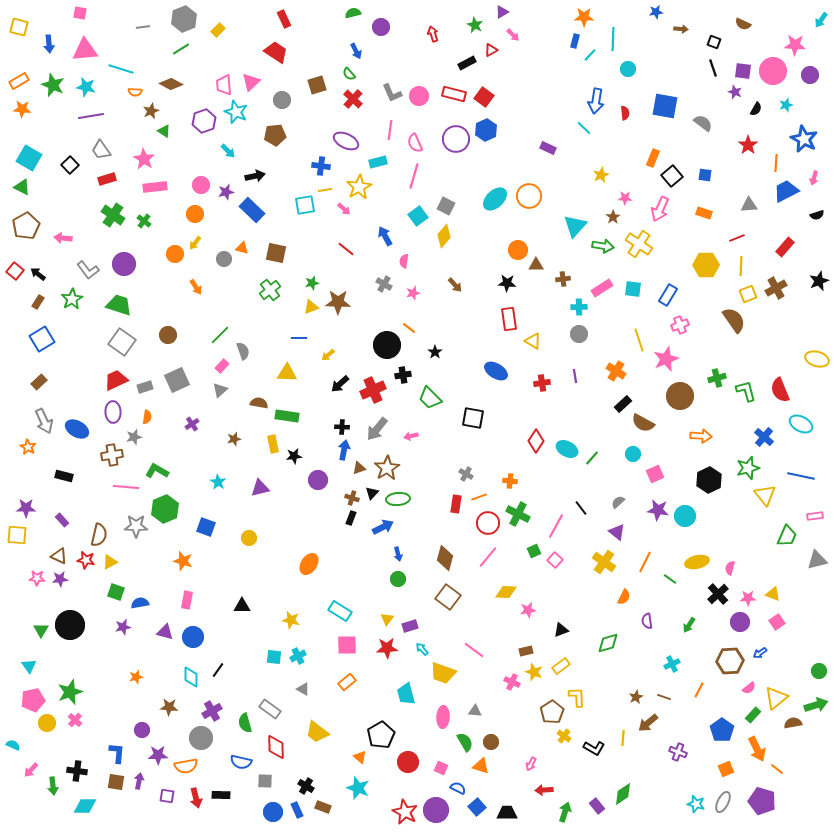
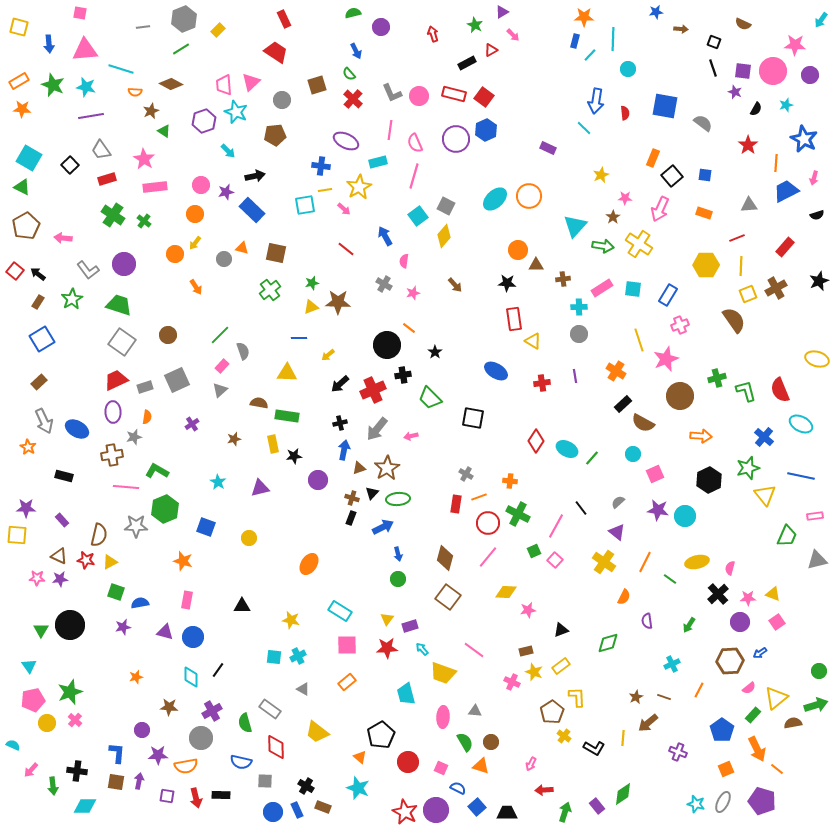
red rectangle at (509, 319): moved 5 px right
black cross at (342, 427): moved 2 px left, 4 px up; rotated 16 degrees counterclockwise
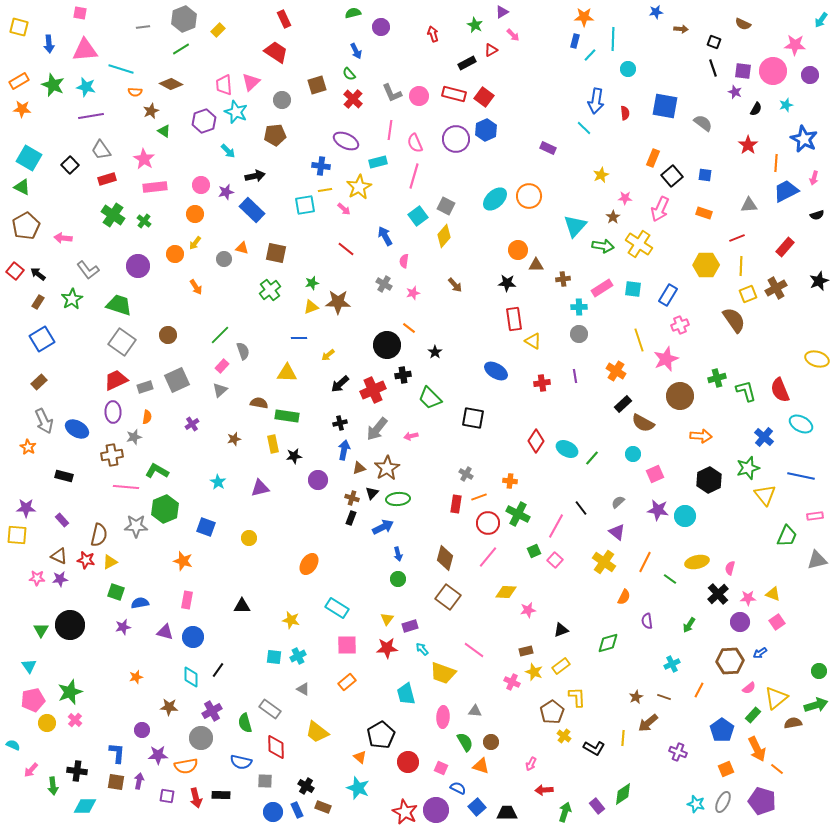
purple circle at (124, 264): moved 14 px right, 2 px down
cyan rectangle at (340, 611): moved 3 px left, 3 px up
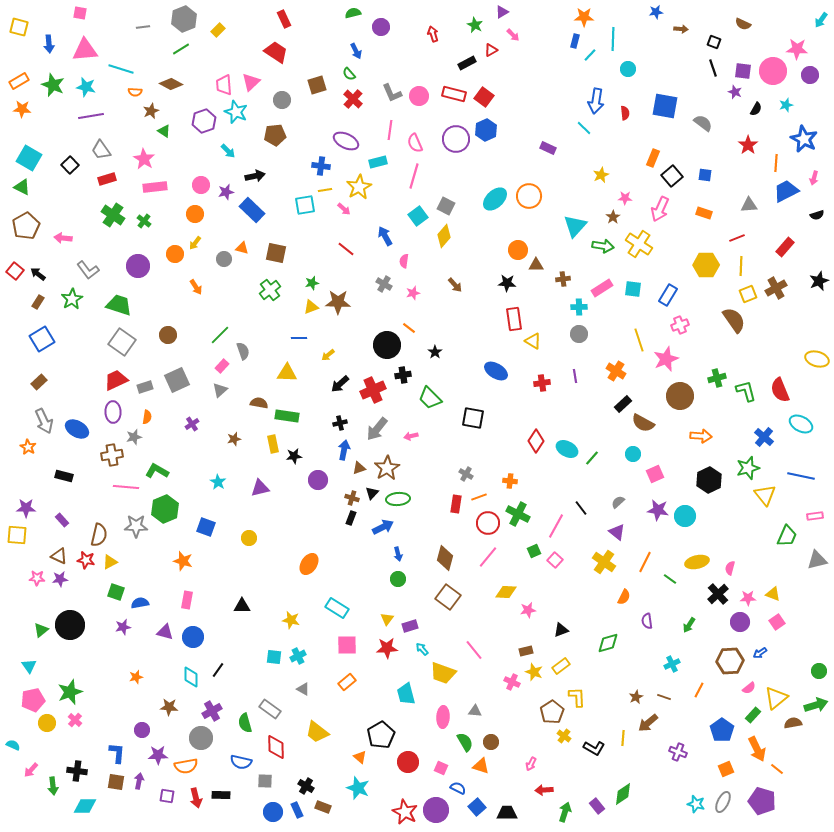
pink star at (795, 45): moved 2 px right, 4 px down
green triangle at (41, 630): rotated 21 degrees clockwise
pink line at (474, 650): rotated 15 degrees clockwise
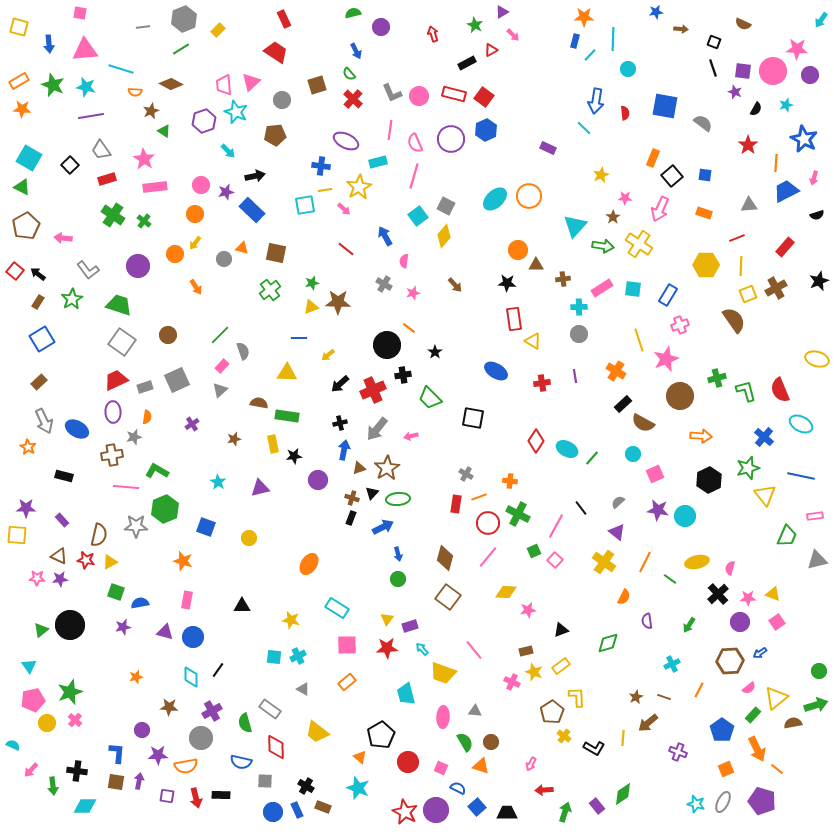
purple circle at (456, 139): moved 5 px left
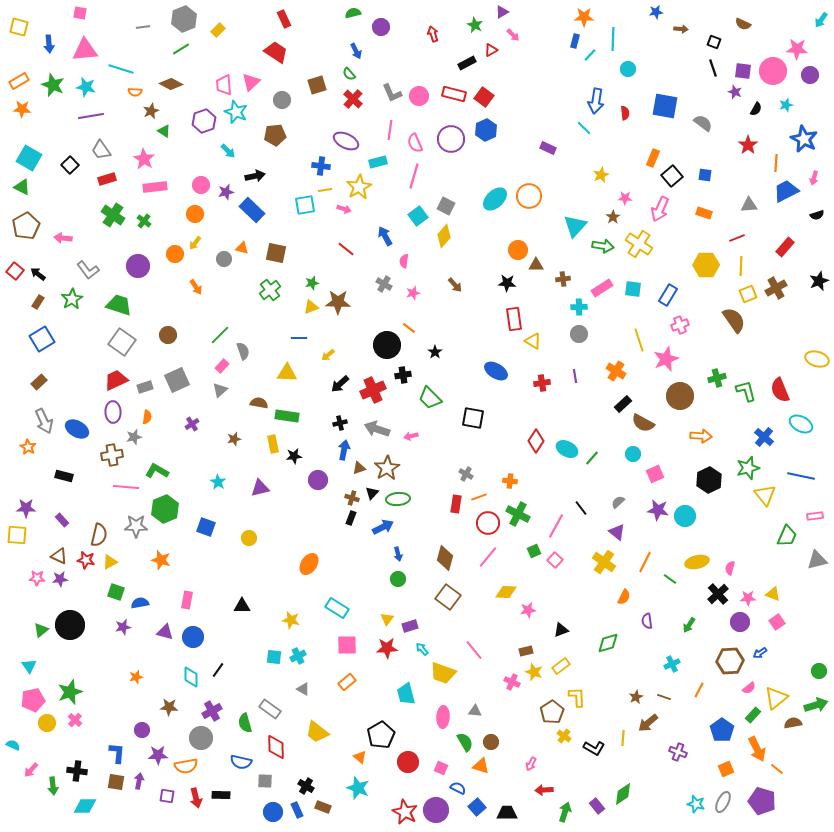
pink arrow at (344, 209): rotated 24 degrees counterclockwise
gray arrow at (377, 429): rotated 70 degrees clockwise
orange star at (183, 561): moved 22 px left, 1 px up
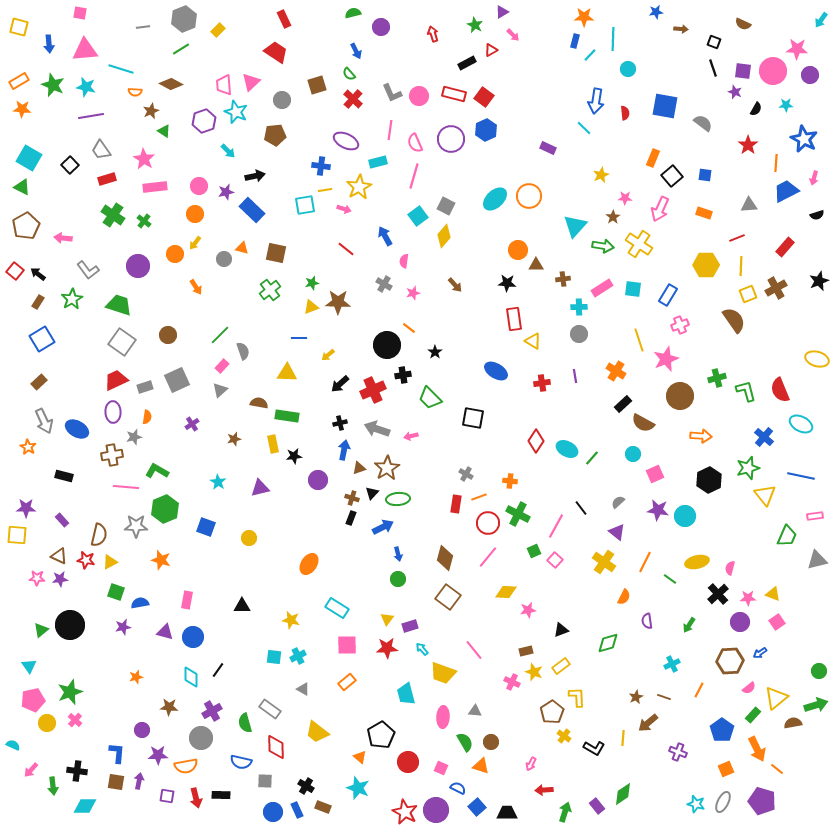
cyan star at (786, 105): rotated 16 degrees clockwise
pink circle at (201, 185): moved 2 px left, 1 px down
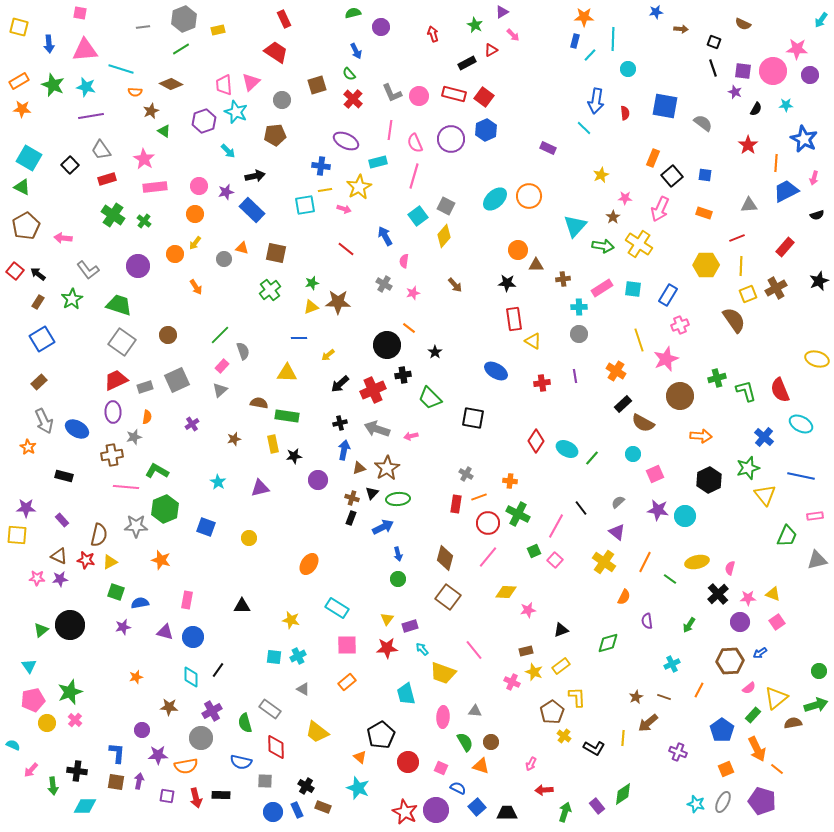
yellow rectangle at (218, 30): rotated 32 degrees clockwise
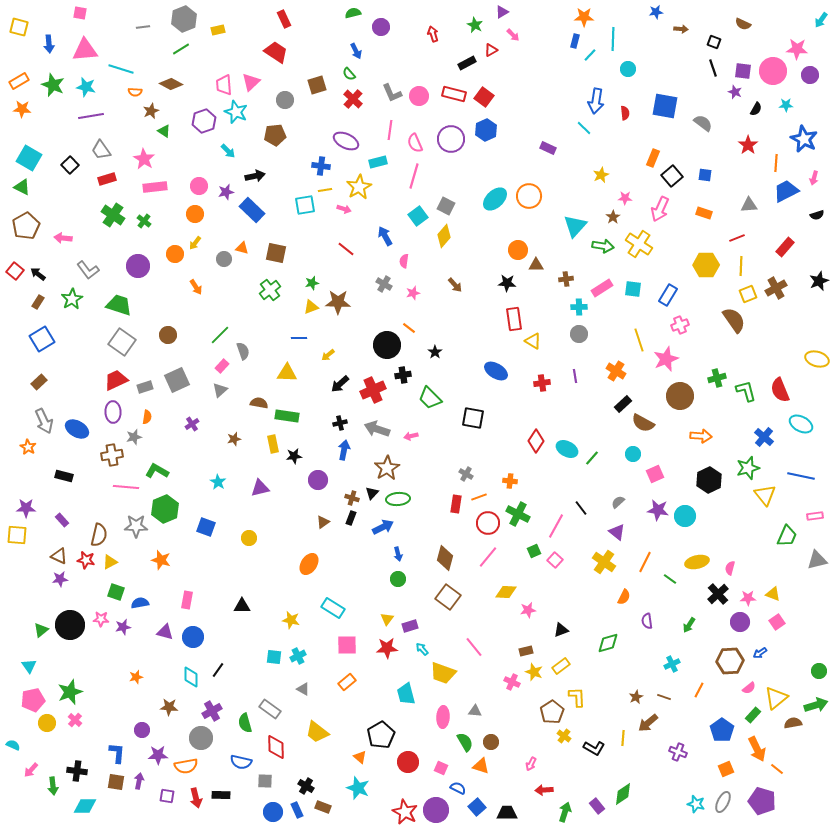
gray circle at (282, 100): moved 3 px right
brown cross at (563, 279): moved 3 px right
brown triangle at (359, 468): moved 36 px left, 54 px down; rotated 16 degrees counterclockwise
pink star at (37, 578): moved 64 px right, 41 px down
cyan rectangle at (337, 608): moved 4 px left
pink line at (474, 650): moved 3 px up
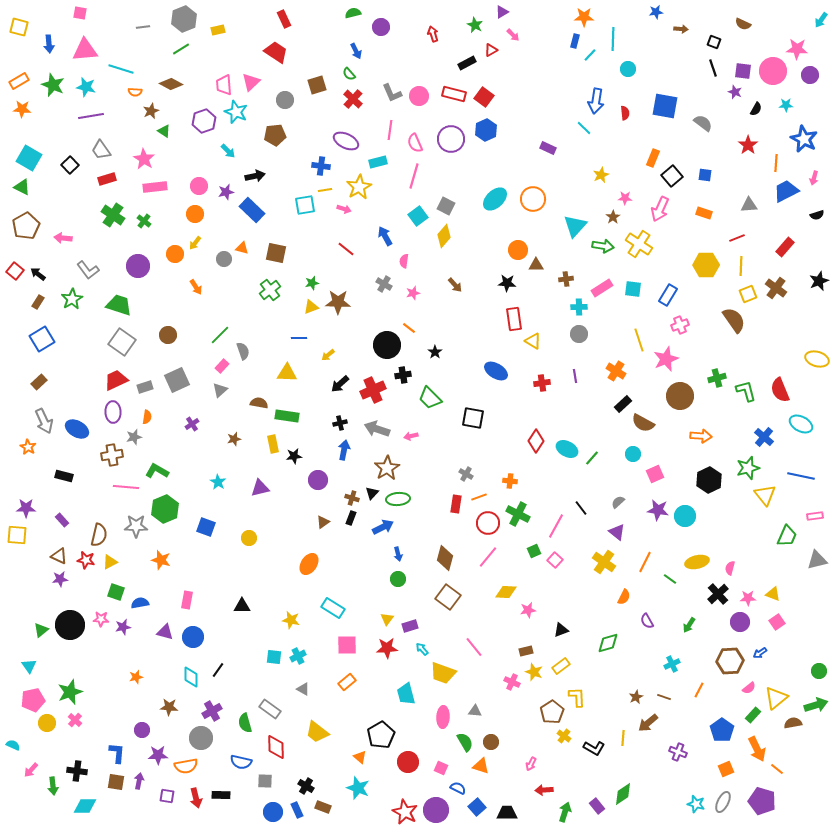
orange circle at (529, 196): moved 4 px right, 3 px down
brown cross at (776, 288): rotated 25 degrees counterclockwise
purple semicircle at (647, 621): rotated 21 degrees counterclockwise
